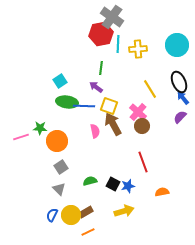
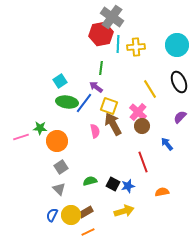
yellow cross: moved 2 px left, 2 px up
blue arrow: moved 16 px left, 46 px down
blue line: moved 3 px up; rotated 55 degrees counterclockwise
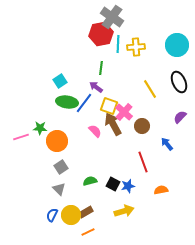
pink cross: moved 14 px left
pink semicircle: rotated 32 degrees counterclockwise
orange semicircle: moved 1 px left, 2 px up
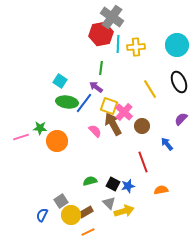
cyan square: rotated 24 degrees counterclockwise
purple semicircle: moved 1 px right, 2 px down
gray square: moved 34 px down
gray triangle: moved 50 px right, 14 px down
blue semicircle: moved 10 px left
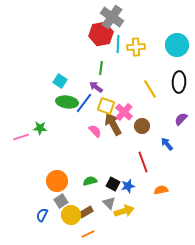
black ellipse: rotated 25 degrees clockwise
yellow square: moved 3 px left
orange circle: moved 40 px down
orange line: moved 2 px down
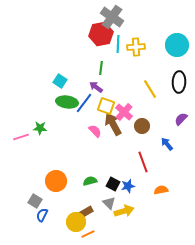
orange circle: moved 1 px left
gray square: moved 26 px left; rotated 24 degrees counterclockwise
yellow circle: moved 5 px right, 7 px down
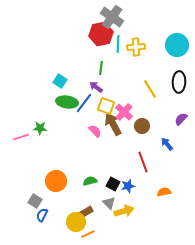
orange semicircle: moved 3 px right, 2 px down
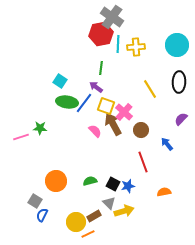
brown circle: moved 1 px left, 4 px down
brown rectangle: moved 8 px right, 4 px down
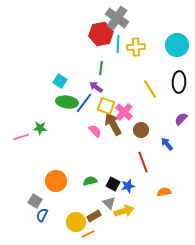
gray cross: moved 5 px right, 1 px down
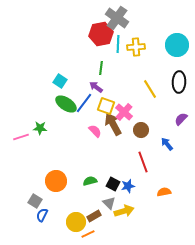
green ellipse: moved 1 px left, 2 px down; rotated 25 degrees clockwise
